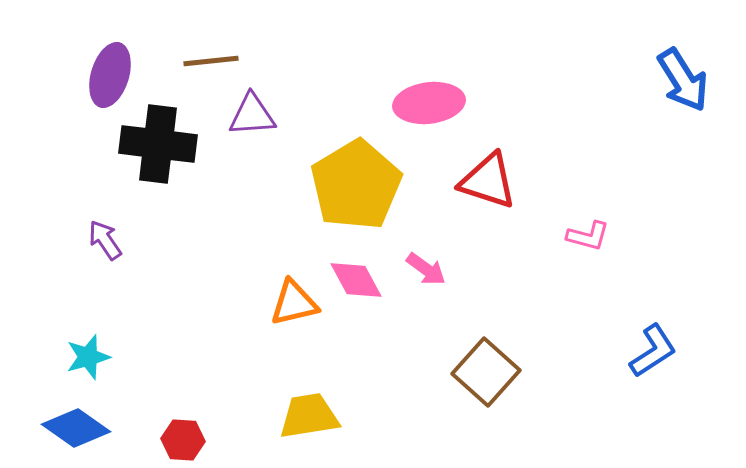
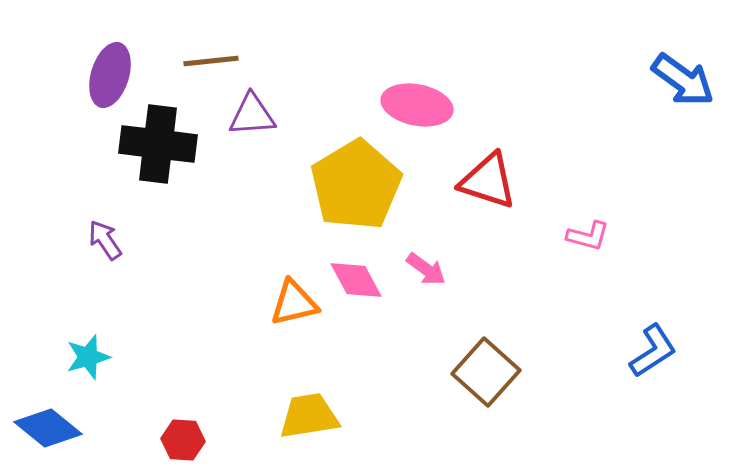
blue arrow: rotated 22 degrees counterclockwise
pink ellipse: moved 12 px left, 2 px down; rotated 18 degrees clockwise
blue diamond: moved 28 px left; rotated 4 degrees clockwise
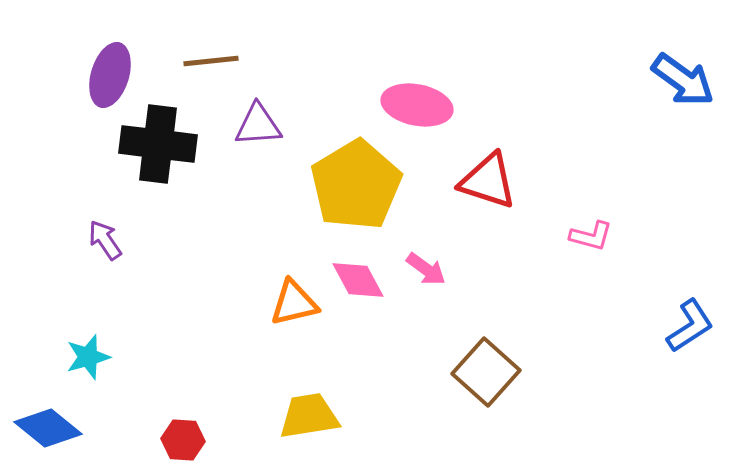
purple triangle: moved 6 px right, 10 px down
pink L-shape: moved 3 px right
pink diamond: moved 2 px right
blue L-shape: moved 37 px right, 25 px up
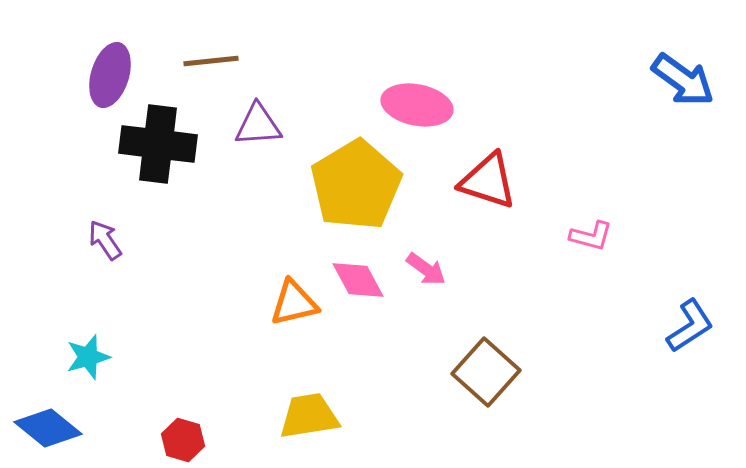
red hexagon: rotated 12 degrees clockwise
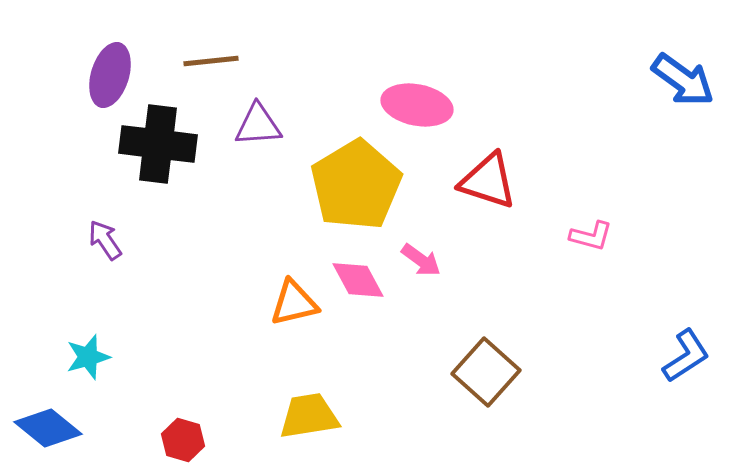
pink arrow: moved 5 px left, 9 px up
blue L-shape: moved 4 px left, 30 px down
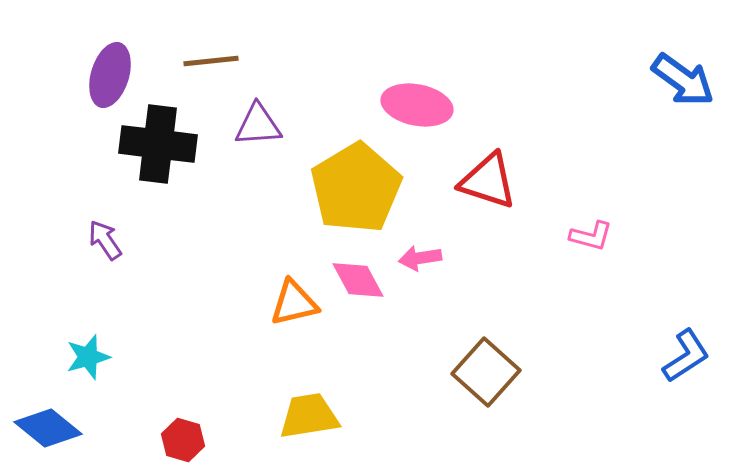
yellow pentagon: moved 3 px down
pink arrow: moved 1 px left, 2 px up; rotated 135 degrees clockwise
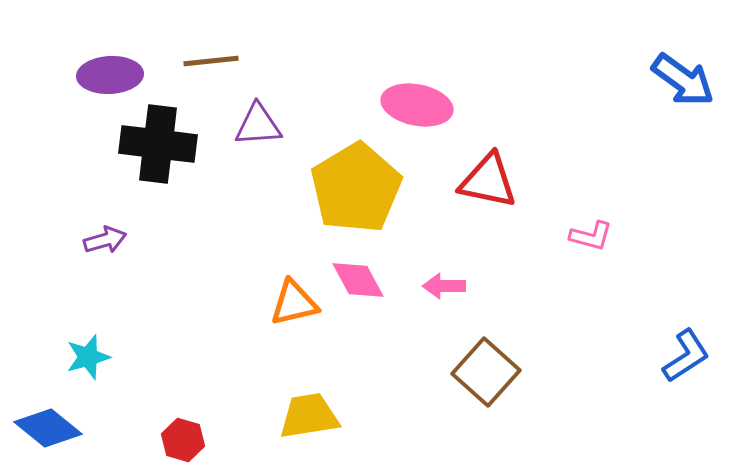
purple ellipse: rotated 70 degrees clockwise
red triangle: rotated 6 degrees counterclockwise
purple arrow: rotated 108 degrees clockwise
pink arrow: moved 24 px right, 28 px down; rotated 9 degrees clockwise
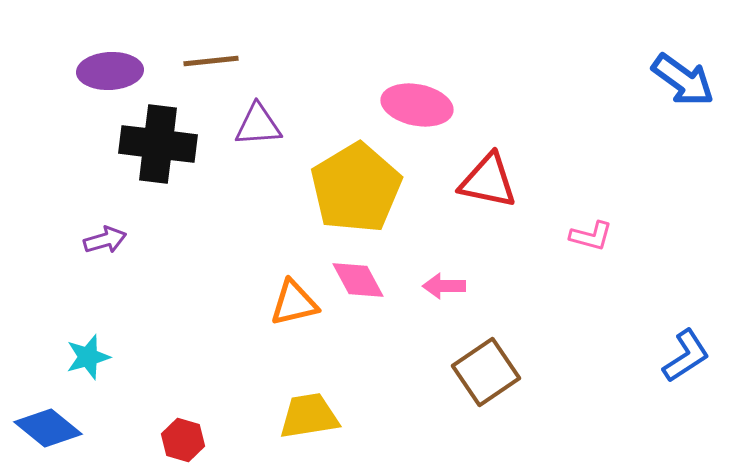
purple ellipse: moved 4 px up
brown square: rotated 14 degrees clockwise
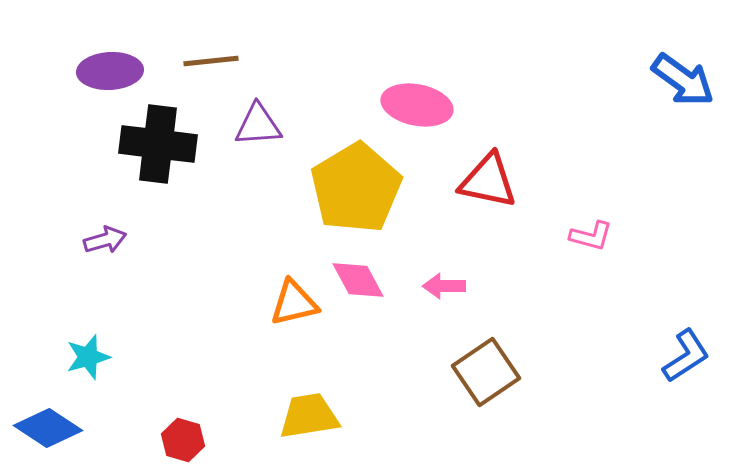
blue diamond: rotated 6 degrees counterclockwise
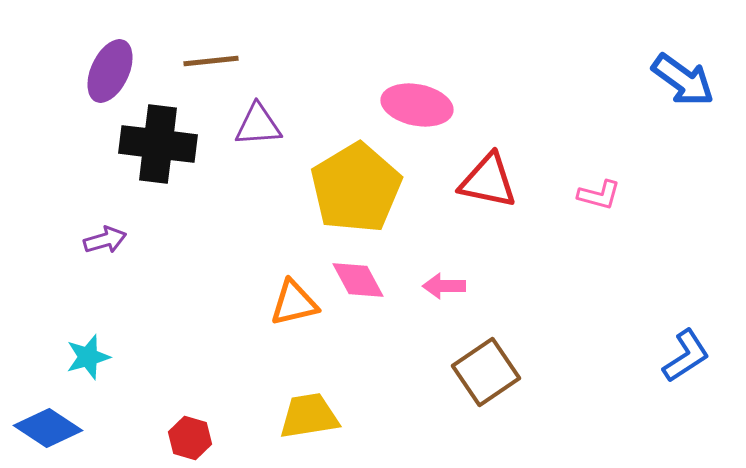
purple ellipse: rotated 62 degrees counterclockwise
pink L-shape: moved 8 px right, 41 px up
red hexagon: moved 7 px right, 2 px up
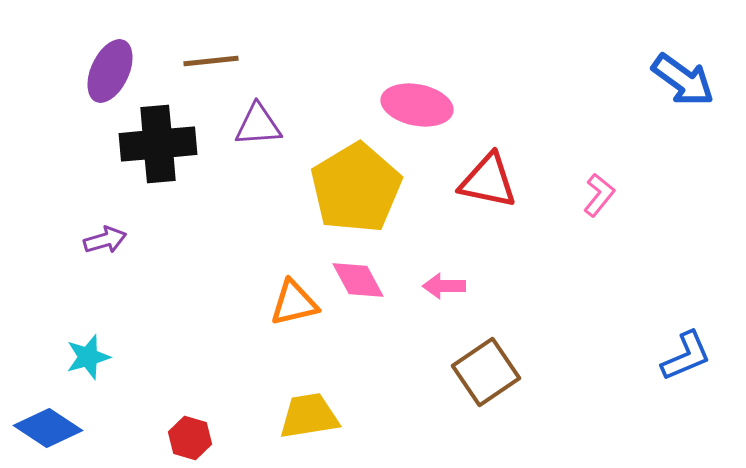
black cross: rotated 12 degrees counterclockwise
pink L-shape: rotated 66 degrees counterclockwise
blue L-shape: rotated 10 degrees clockwise
